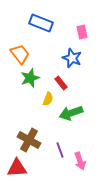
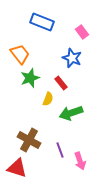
blue rectangle: moved 1 px right, 1 px up
pink rectangle: rotated 24 degrees counterclockwise
red triangle: rotated 20 degrees clockwise
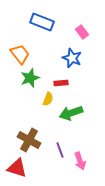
red rectangle: rotated 56 degrees counterclockwise
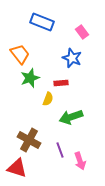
green arrow: moved 4 px down
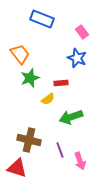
blue rectangle: moved 3 px up
blue star: moved 5 px right
yellow semicircle: rotated 32 degrees clockwise
brown cross: rotated 15 degrees counterclockwise
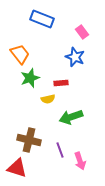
blue star: moved 2 px left, 1 px up
yellow semicircle: rotated 24 degrees clockwise
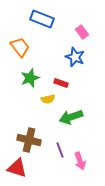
orange trapezoid: moved 7 px up
red rectangle: rotated 24 degrees clockwise
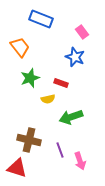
blue rectangle: moved 1 px left
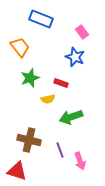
red triangle: moved 3 px down
